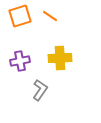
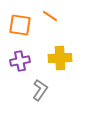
orange square: moved 9 px down; rotated 25 degrees clockwise
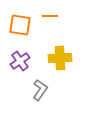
orange line: rotated 35 degrees counterclockwise
purple cross: rotated 24 degrees counterclockwise
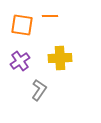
orange square: moved 2 px right
gray L-shape: moved 1 px left
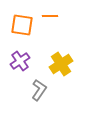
yellow cross: moved 1 px right, 6 px down; rotated 30 degrees counterclockwise
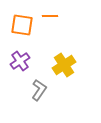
yellow cross: moved 3 px right, 1 px down
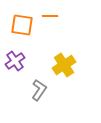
purple cross: moved 5 px left
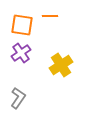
purple cross: moved 6 px right, 8 px up
yellow cross: moved 3 px left
gray L-shape: moved 21 px left, 8 px down
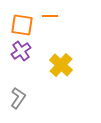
purple cross: moved 2 px up
yellow cross: rotated 15 degrees counterclockwise
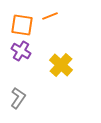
orange line: rotated 21 degrees counterclockwise
purple cross: rotated 24 degrees counterclockwise
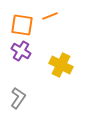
yellow cross: rotated 15 degrees counterclockwise
